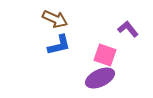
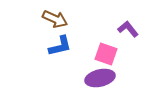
blue L-shape: moved 1 px right, 1 px down
pink square: moved 1 px right, 1 px up
purple ellipse: rotated 12 degrees clockwise
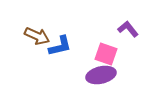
brown arrow: moved 18 px left, 17 px down
purple ellipse: moved 1 px right, 3 px up
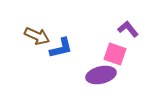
blue L-shape: moved 1 px right, 2 px down
pink square: moved 9 px right
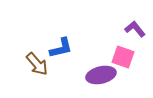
purple L-shape: moved 7 px right
brown arrow: moved 28 px down; rotated 25 degrees clockwise
pink square: moved 8 px right, 3 px down
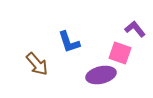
blue L-shape: moved 8 px right, 6 px up; rotated 85 degrees clockwise
pink square: moved 3 px left, 4 px up
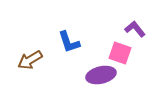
brown arrow: moved 7 px left, 4 px up; rotated 100 degrees clockwise
